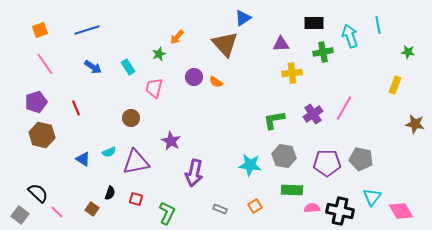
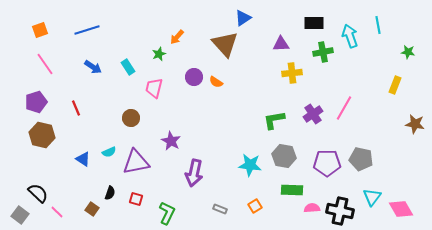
pink diamond at (401, 211): moved 2 px up
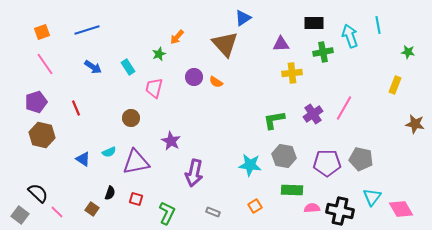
orange square at (40, 30): moved 2 px right, 2 px down
gray rectangle at (220, 209): moved 7 px left, 3 px down
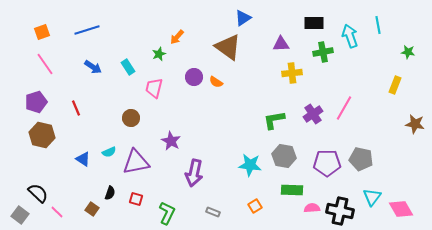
brown triangle at (225, 44): moved 3 px right, 3 px down; rotated 12 degrees counterclockwise
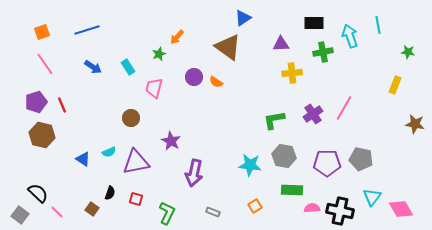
red line at (76, 108): moved 14 px left, 3 px up
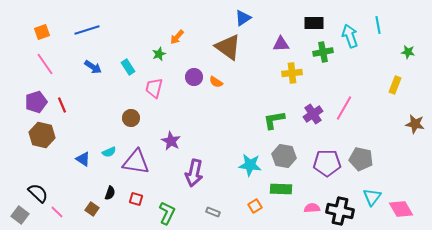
purple triangle at (136, 162): rotated 20 degrees clockwise
green rectangle at (292, 190): moved 11 px left, 1 px up
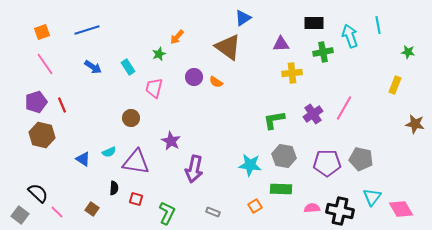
purple arrow at (194, 173): moved 4 px up
black semicircle at (110, 193): moved 4 px right, 5 px up; rotated 16 degrees counterclockwise
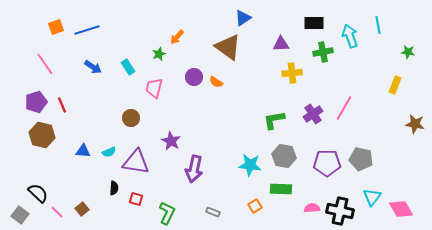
orange square at (42, 32): moved 14 px right, 5 px up
blue triangle at (83, 159): moved 8 px up; rotated 28 degrees counterclockwise
brown square at (92, 209): moved 10 px left; rotated 16 degrees clockwise
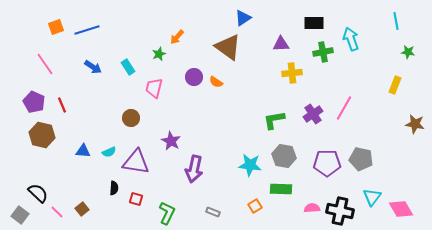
cyan line at (378, 25): moved 18 px right, 4 px up
cyan arrow at (350, 36): moved 1 px right, 3 px down
purple pentagon at (36, 102): moved 2 px left; rotated 30 degrees counterclockwise
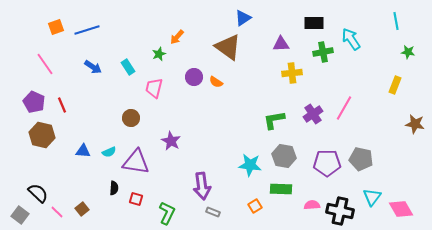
cyan arrow at (351, 39): rotated 15 degrees counterclockwise
purple arrow at (194, 169): moved 8 px right, 17 px down; rotated 20 degrees counterclockwise
pink semicircle at (312, 208): moved 3 px up
